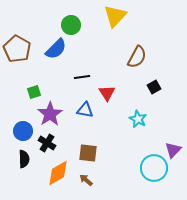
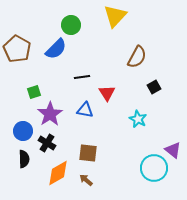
purple triangle: rotated 36 degrees counterclockwise
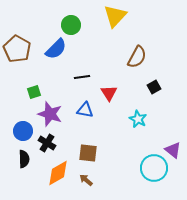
red triangle: moved 2 px right
purple star: rotated 20 degrees counterclockwise
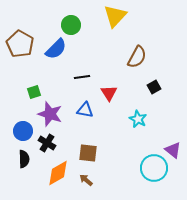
brown pentagon: moved 3 px right, 5 px up
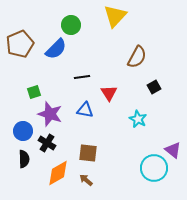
brown pentagon: rotated 20 degrees clockwise
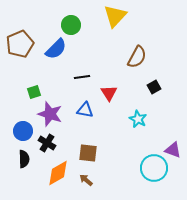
purple triangle: rotated 18 degrees counterclockwise
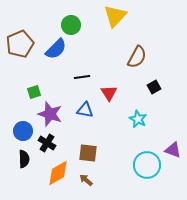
cyan circle: moved 7 px left, 3 px up
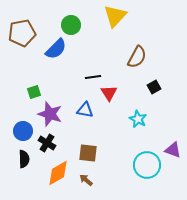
brown pentagon: moved 2 px right, 11 px up; rotated 12 degrees clockwise
black line: moved 11 px right
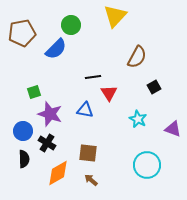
purple triangle: moved 21 px up
brown arrow: moved 5 px right
